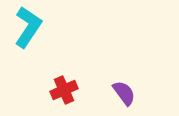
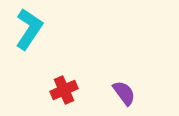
cyan L-shape: moved 1 px right, 2 px down
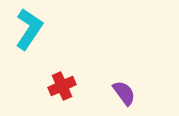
red cross: moved 2 px left, 4 px up
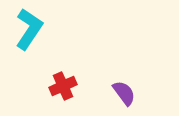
red cross: moved 1 px right
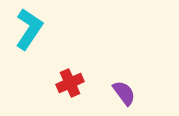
red cross: moved 7 px right, 3 px up
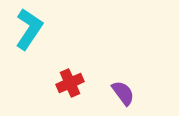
purple semicircle: moved 1 px left
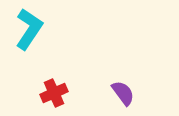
red cross: moved 16 px left, 10 px down
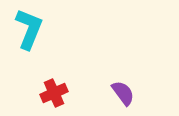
cyan L-shape: rotated 12 degrees counterclockwise
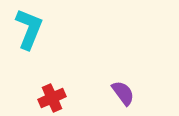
red cross: moved 2 px left, 5 px down
